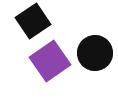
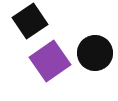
black square: moved 3 px left
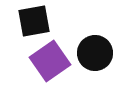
black square: moved 4 px right; rotated 24 degrees clockwise
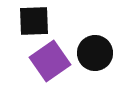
black square: rotated 8 degrees clockwise
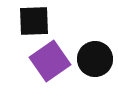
black circle: moved 6 px down
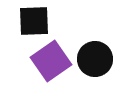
purple square: moved 1 px right
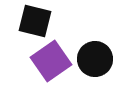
black square: moved 1 px right; rotated 16 degrees clockwise
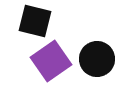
black circle: moved 2 px right
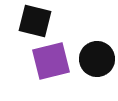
purple square: rotated 21 degrees clockwise
